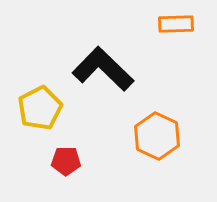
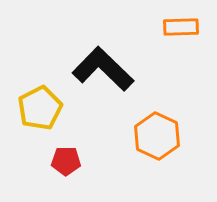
orange rectangle: moved 5 px right, 3 px down
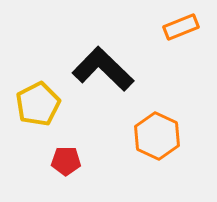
orange rectangle: rotated 20 degrees counterclockwise
yellow pentagon: moved 2 px left, 4 px up
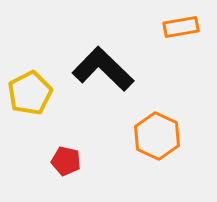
orange rectangle: rotated 12 degrees clockwise
yellow pentagon: moved 8 px left, 11 px up
red pentagon: rotated 12 degrees clockwise
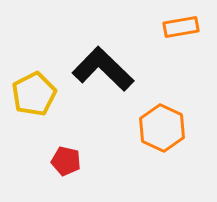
yellow pentagon: moved 4 px right, 1 px down
orange hexagon: moved 5 px right, 8 px up
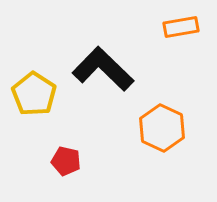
yellow pentagon: rotated 12 degrees counterclockwise
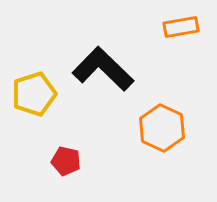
yellow pentagon: rotated 21 degrees clockwise
